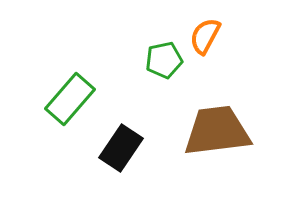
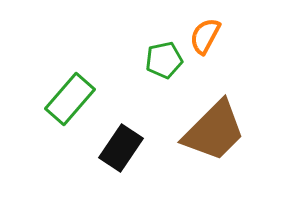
brown trapezoid: moved 3 px left; rotated 142 degrees clockwise
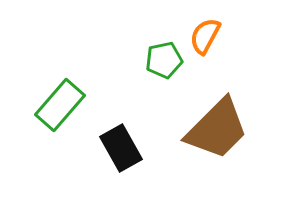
green rectangle: moved 10 px left, 6 px down
brown trapezoid: moved 3 px right, 2 px up
black rectangle: rotated 63 degrees counterclockwise
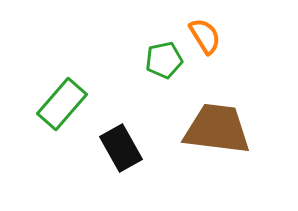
orange semicircle: rotated 120 degrees clockwise
green rectangle: moved 2 px right, 1 px up
brown trapezoid: rotated 128 degrees counterclockwise
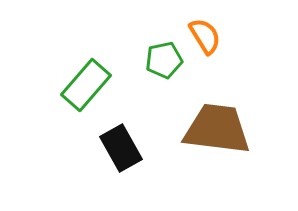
green rectangle: moved 24 px right, 19 px up
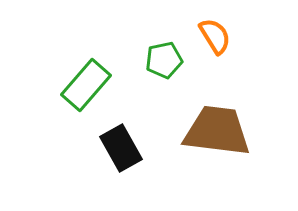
orange semicircle: moved 10 px right
brown trapezoid: moved 2 px down
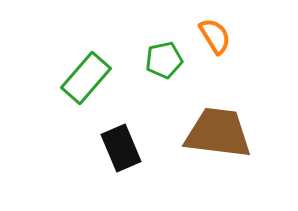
green rectangle: moved 7 px up
brown trapezoid: moved 1 px right, 2 px down
black rectangle: rotated 6 degrees clockwise
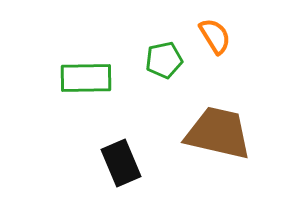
green rectangle: rotated 48 degrees clockwise
brown trapezoid: rotated 6 degrees clockwise
black rectangle: moved 15 px down
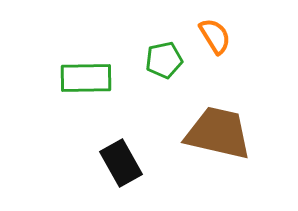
black rectangle: rotated 6 degrees counterclockwise
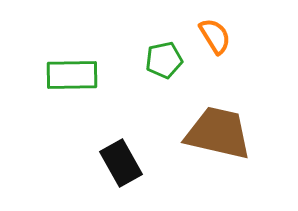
green rectangle: moved 14 px left, 3 px up
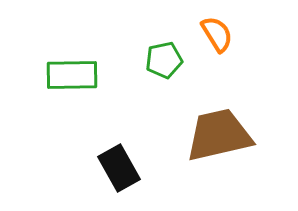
orange semicircle: moved 2 px right, 2 px up
brown trapezoid: moved 1 px right, 2 px down; rotated 26 degrees counterclockwise
black rectangle: moved 2 px left, 5 px down
